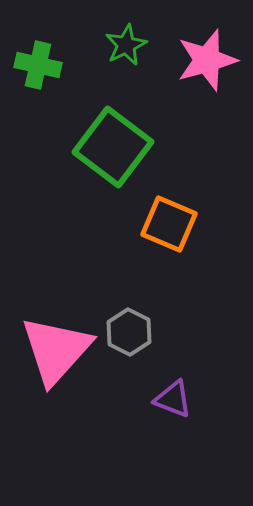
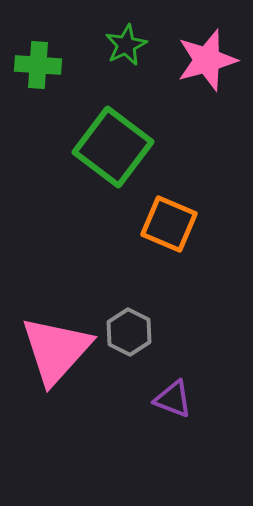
green cross: rotated 9 degrees counterclockwise
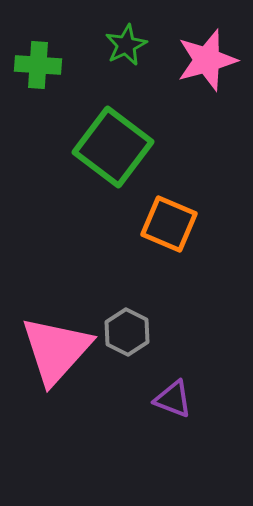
gray hexagon: moved 2 px left
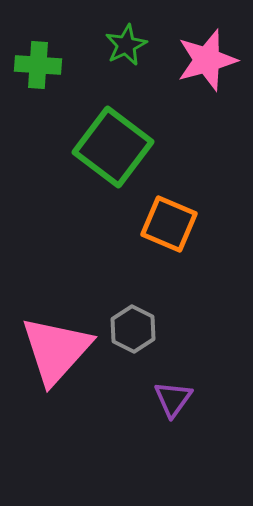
gray hexagon: moved 6 px right, 3 px up
purple triangle: rotated 45 degrees clockwise
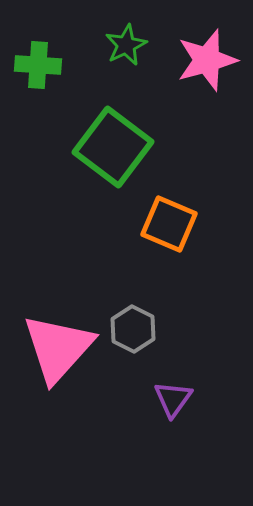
pink triangle: moved 2 px right, 2 px up
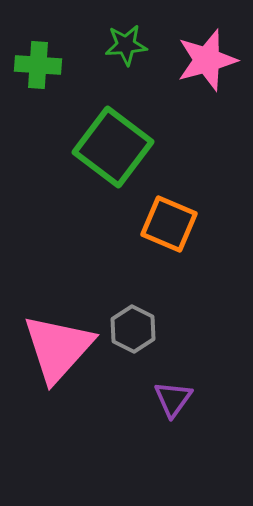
green star: rotated 21 degrees clockwise
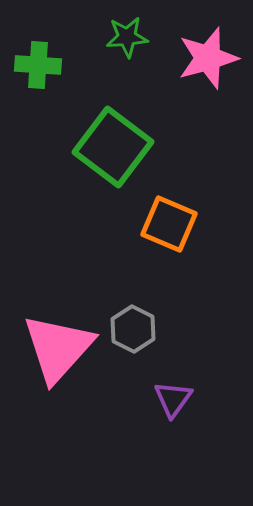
green star: moved 1 px right, 8 px up
pink star: moved 1 px right, 2 px up
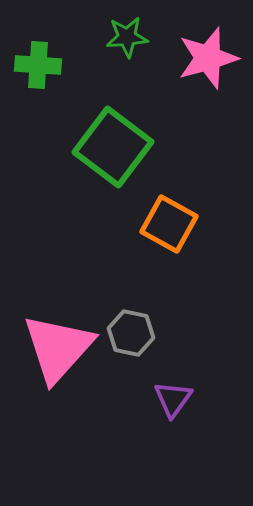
orange square: rotated 6 degrees clockwise
gray hexagon: moved 2 px left, 4 px down; rotated 15 degrees counterclockwise
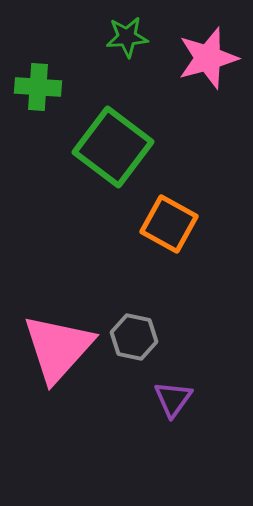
green cross: moved 22 px down
gray hexagon: moved 3 px right, 4 px down
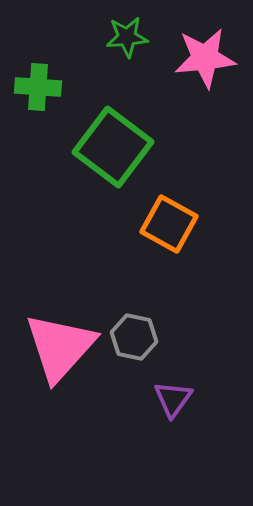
pink star: moved 3 px left; rotated 10 degrees clockwise
pink triangle: moved 2 px right, 1 px up
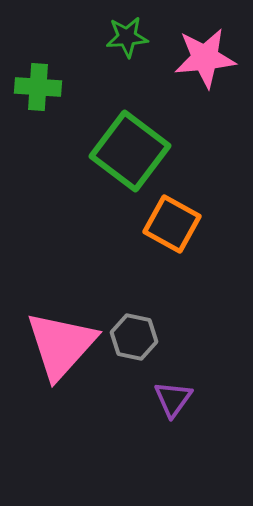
green square: moved 17 px right, 4 px down
orange square: moved 3 px right
pink triangle: moved 1 px right, 2 px up
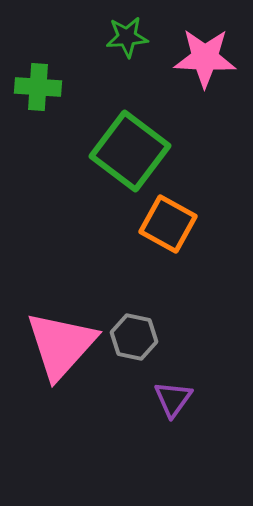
pink star: rotated 8 degrees clockwise
orange square: moved 4 px left
